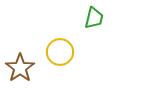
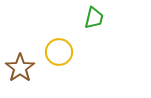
yellow circle: moved 1 px left
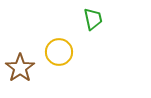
green trapezoid: moved 1 px left, 1 px down; rotated 25 degrees counterclockwise
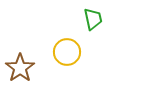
yellow circle: moved 8 px right
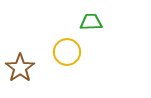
green trapezoid: moved 2 px left, 3 px down; rotated 80 degrees counterclockwise
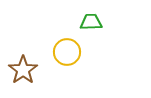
brown star: moved 3 px right, 2 px down
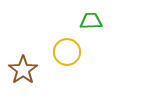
green trapezoid: moved 1 px up
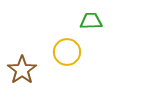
brown star: moved 1 px left
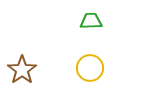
yellow circle: moved 23 px right, 16 px down
